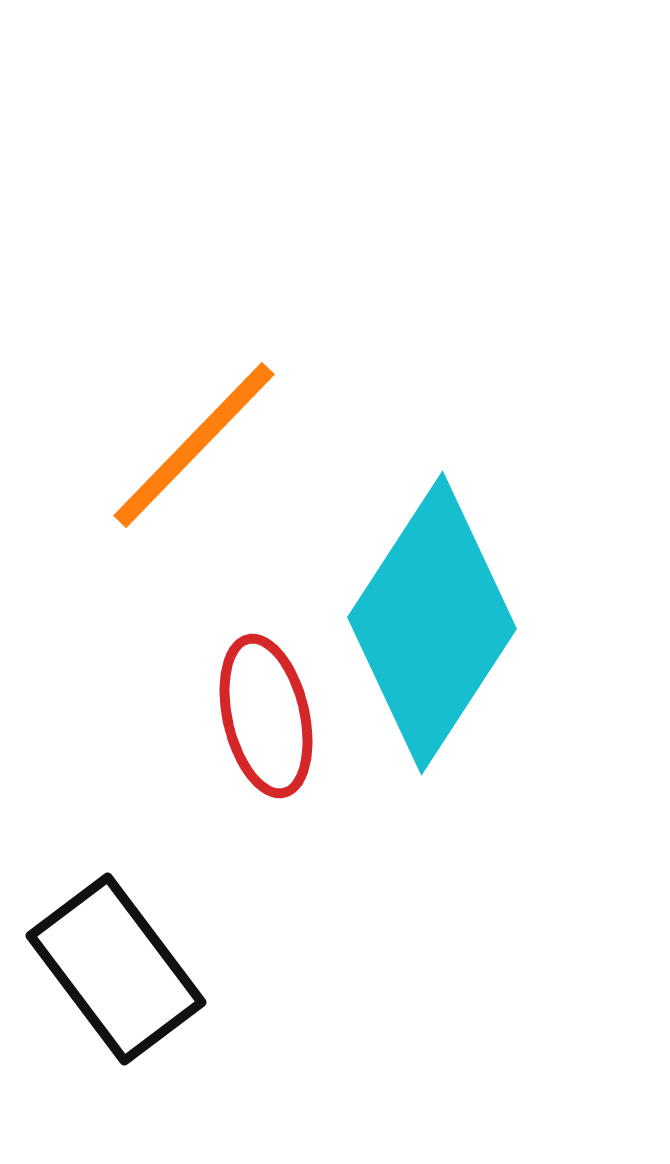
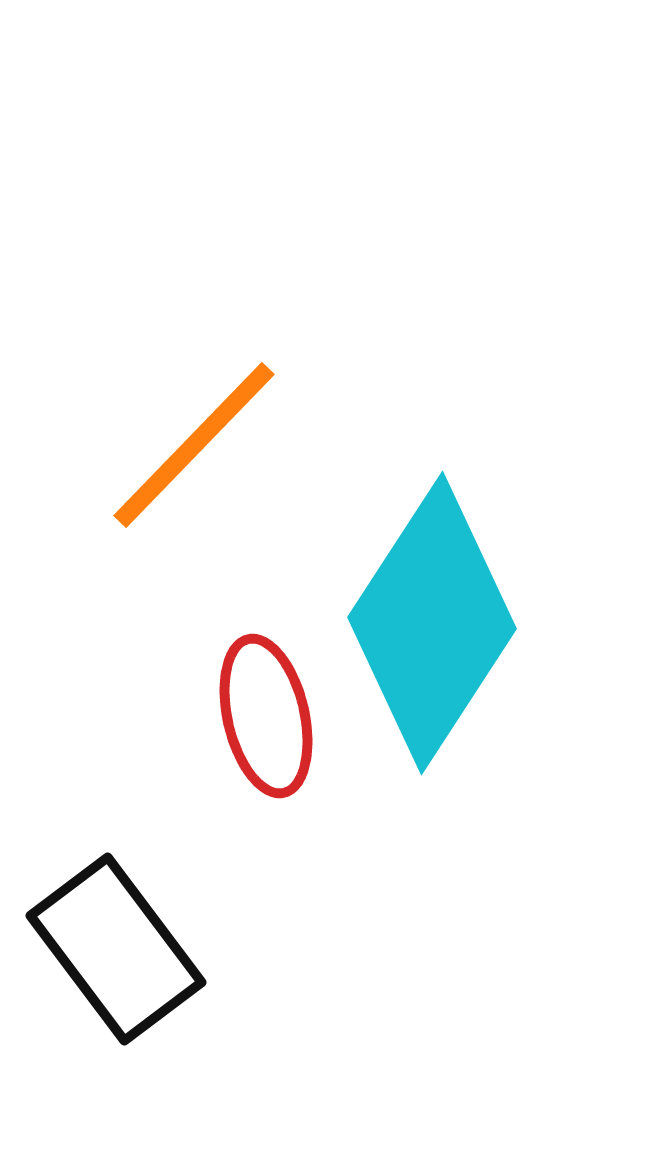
black rectangle: moved 20 px up
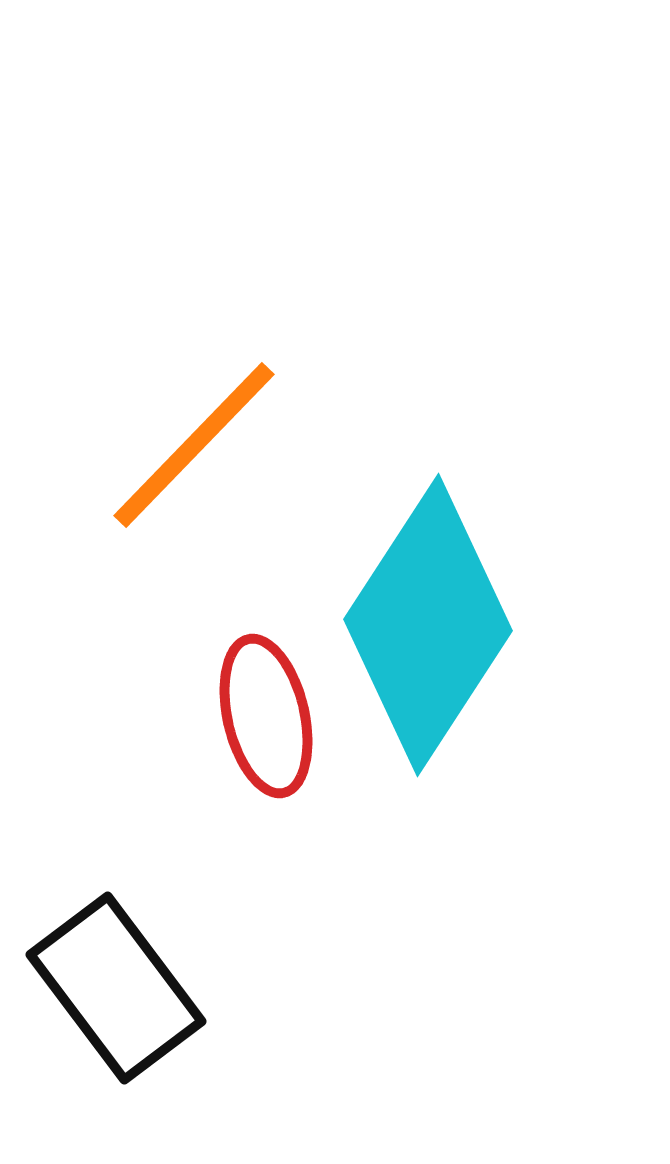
cyan diamond: moved 4 px left, 2 px down
black rectangle: moved 39 px down
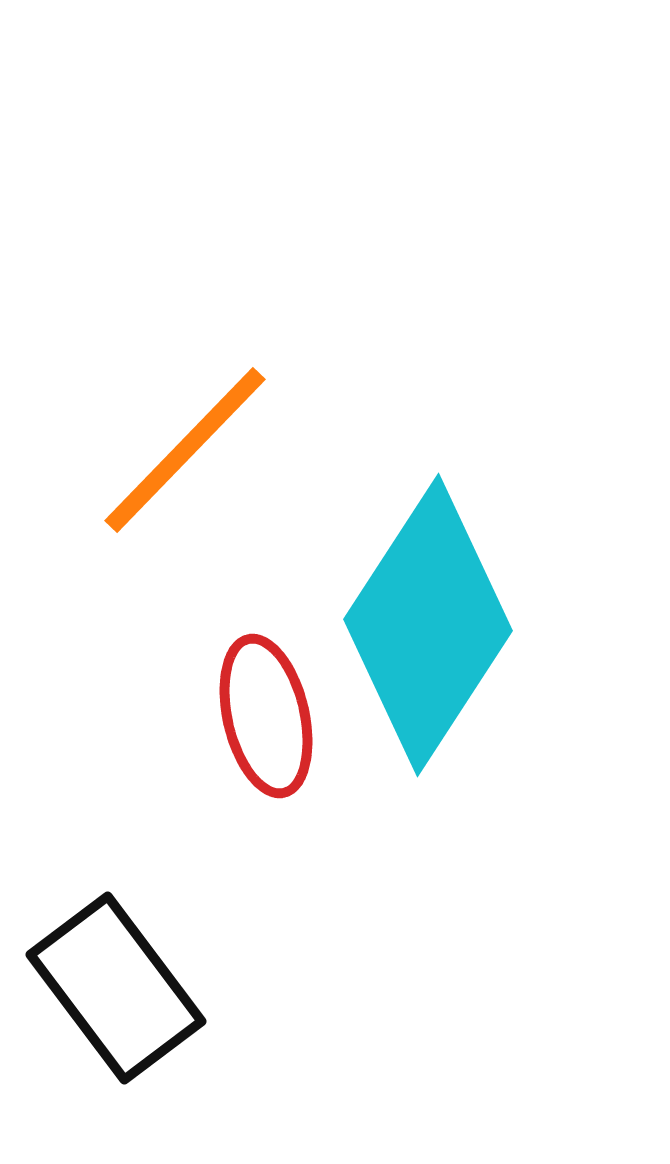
orange line: moved 9 px left, 5 px down
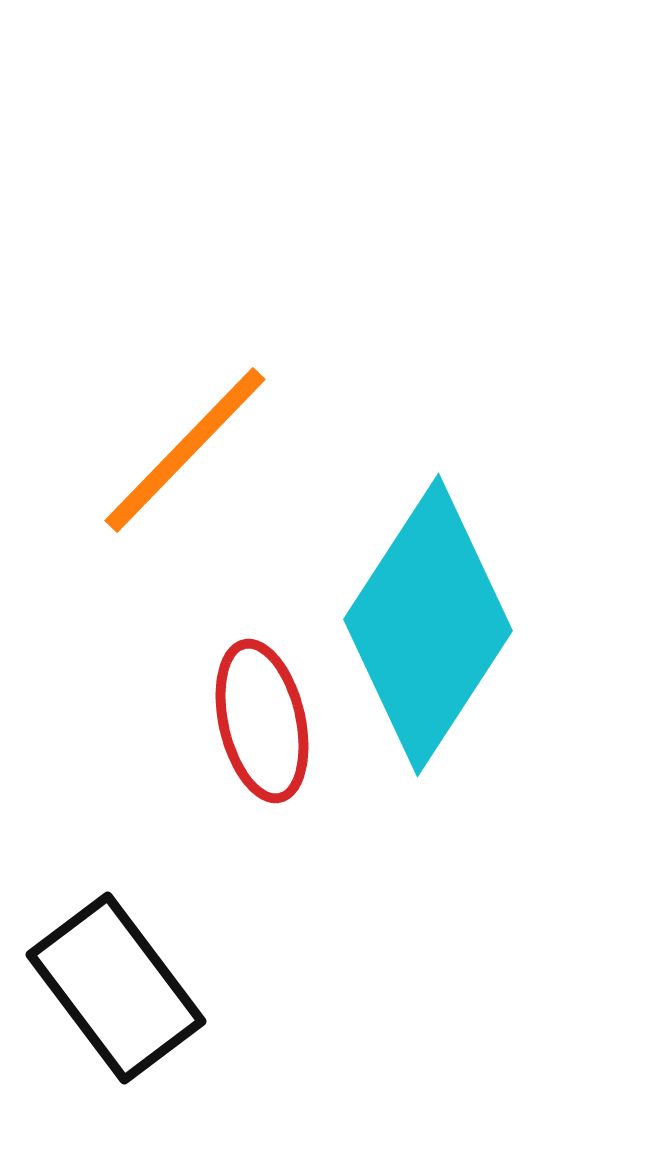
red ellipse: moved 4 px left, 5 px down
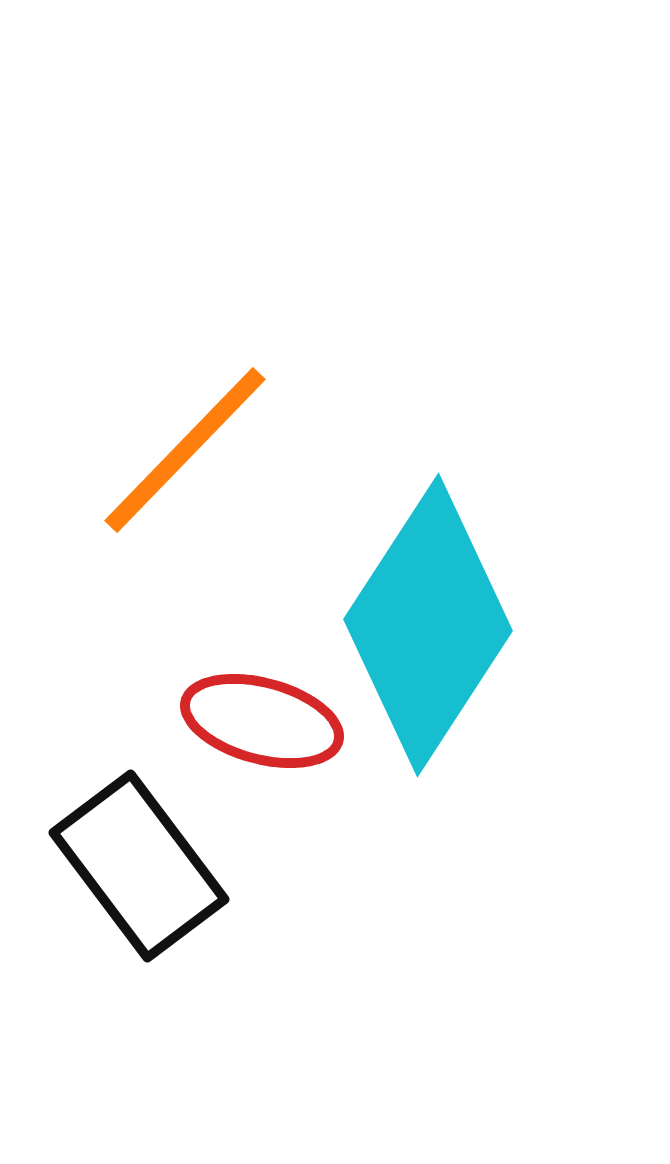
red ellipse: rotated 62 degrees counterclockwise
black rectangle: moved 23 px right, 122 px up
